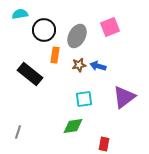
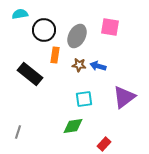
pink square: rotated 30 degrees clockwise
brown star: rotated 16 degrees clockwise
red rectangle: rotated 32 degrees clockwise
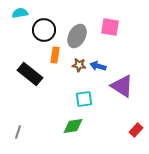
cyan semicircle: moved 1 px up
purple triangle: moved 2 px left, 11 px up; rotated 50 degrees counterclockwise
red rectangle: moved 32 px right, 14 px up
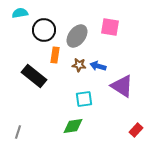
gray ellipse: rotated 10 degrees clockwise
black rectangle: moved 4 px right, 2 px down
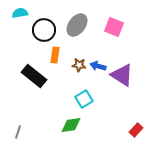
pink square: moved 4 px right; rotated 12 degrees clockwise
gray ellipse: moved 11 px up
purple triangle: moved 11 px up
cyan square: rotated 24 degrees counterclockwise
green diamond: moved 2 px left, 1 px up
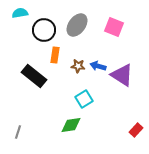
brown star: moved 1 px left, 1 px down
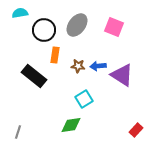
blue arrow: rotated 21 degrees counterclockwise
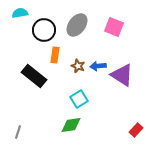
brown star: rotated 16 degrees clockwise
cyan square: moved 5 px left
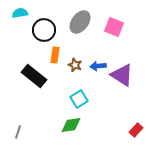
gray ellipse: moved 3 px right, 3 px up
brown star: moved 3 px left, 1 px up
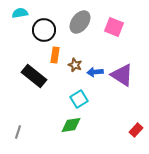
blue arrow: moved 3 px left, 6 px down
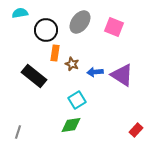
black circle: moved 2 px right
orange rectangle: moved 2 px up
brown star: moved 3 px left, 1 px up
cyan square: moved 2 px left, 1 px down
